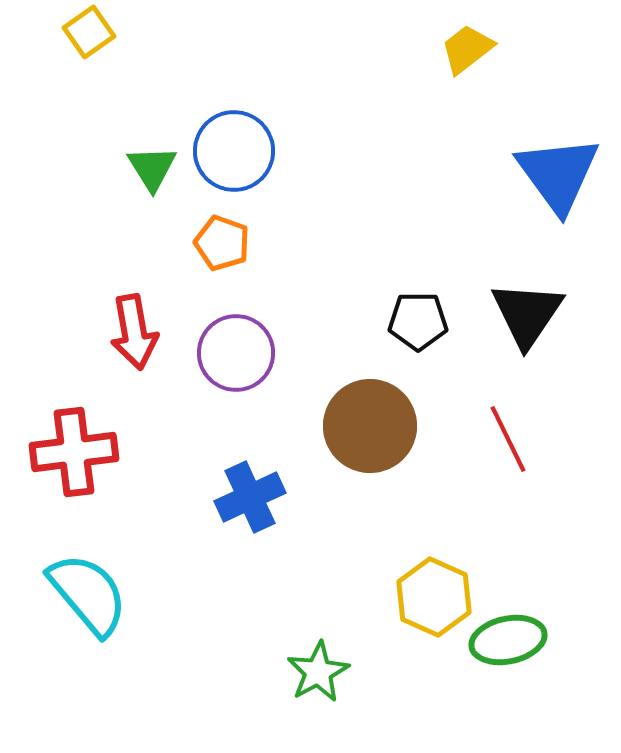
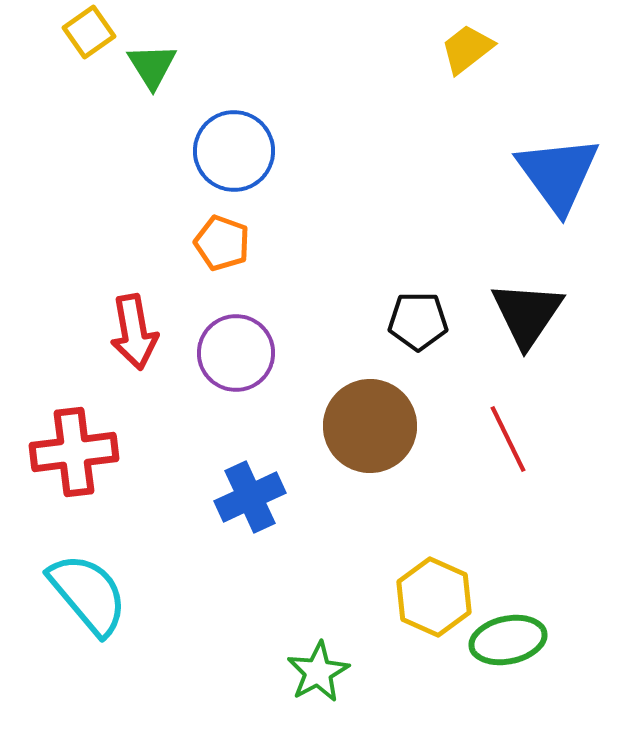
green triangle: moved 102 px up
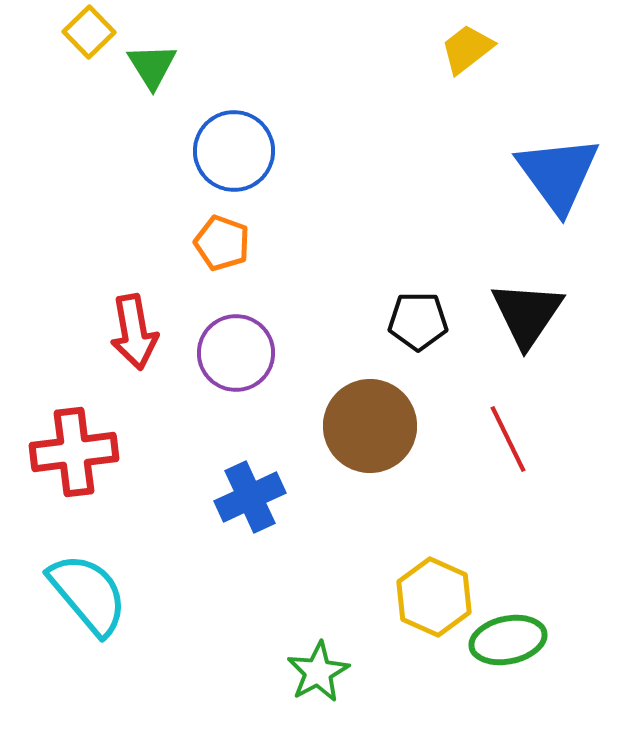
yellow square: rotated 9 degrees counterclockwise
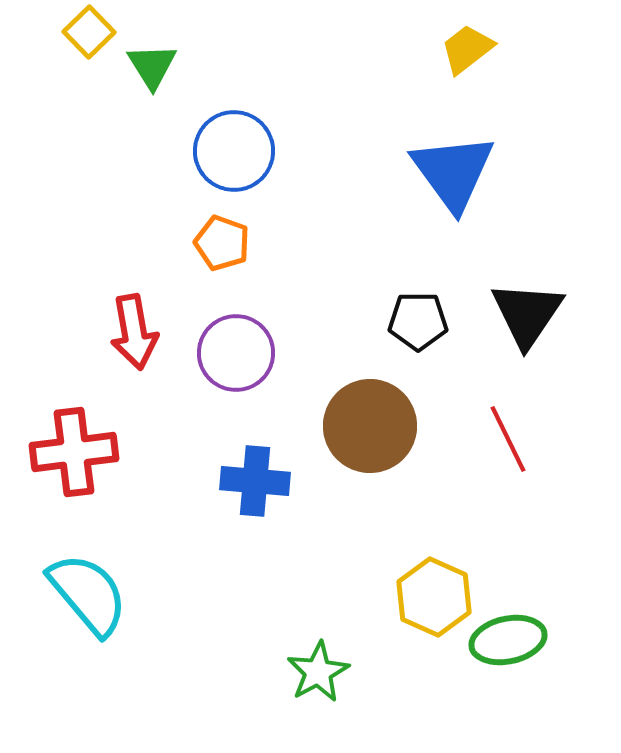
blue triangle: moved 105 px left, 2 px up
blue cross: moved 5 px right, 16 px up; rotated 30 degrees clockwise
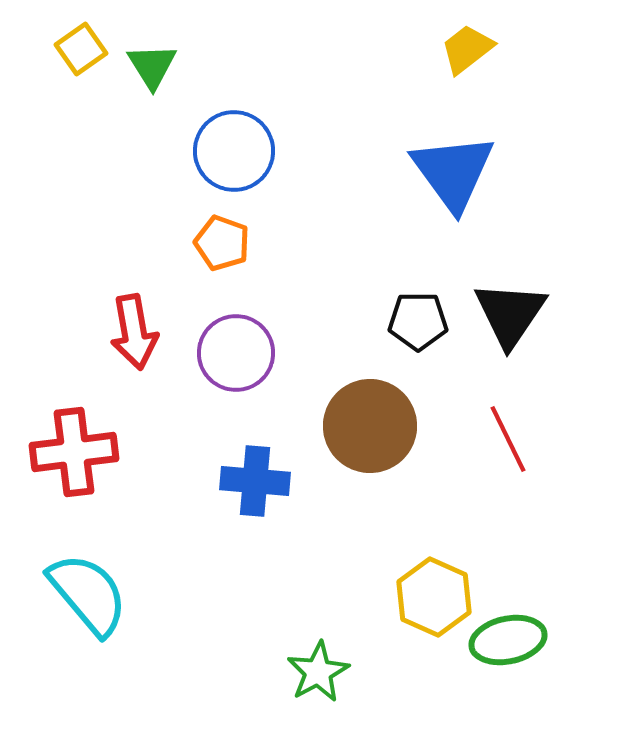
yellow square: moved 8 px left, 17 px down; rotated 9 degrees clockwise
black triangle: moved 17 px left
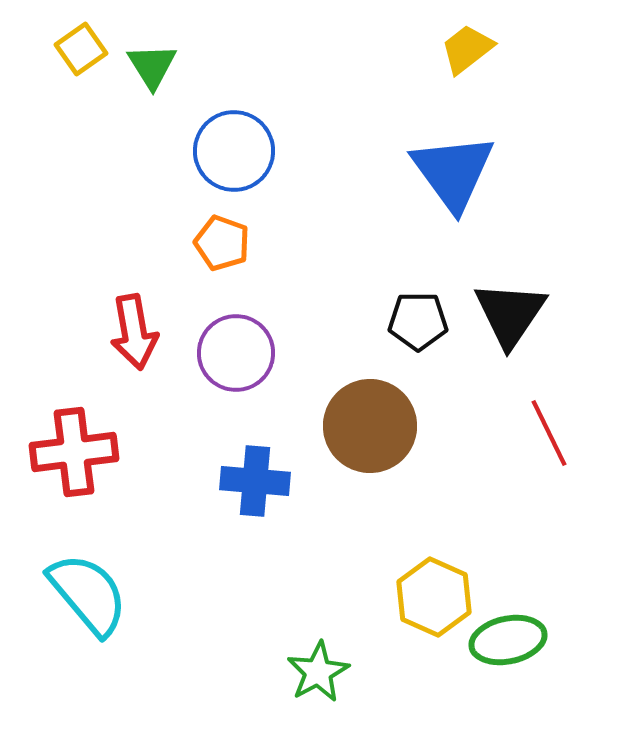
red line: moved 41 px right, 6 px up
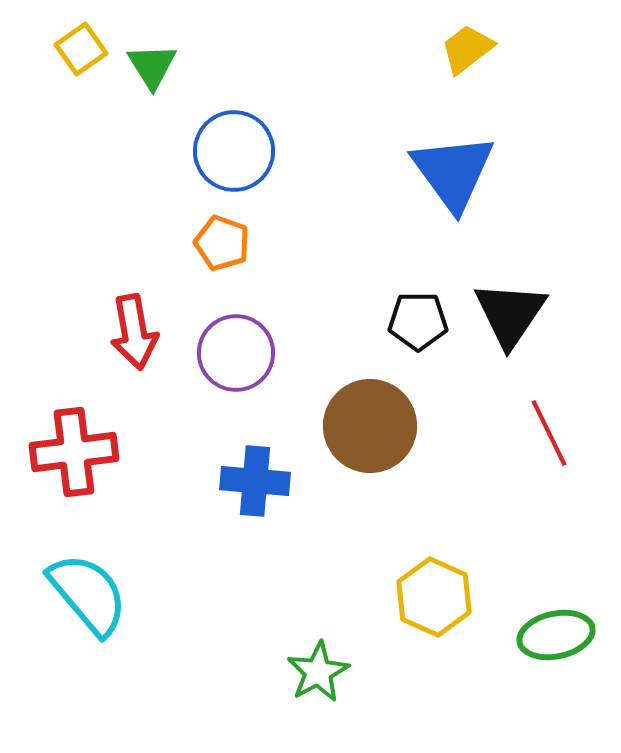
green ellipse: moved 48 px right, 5 px up
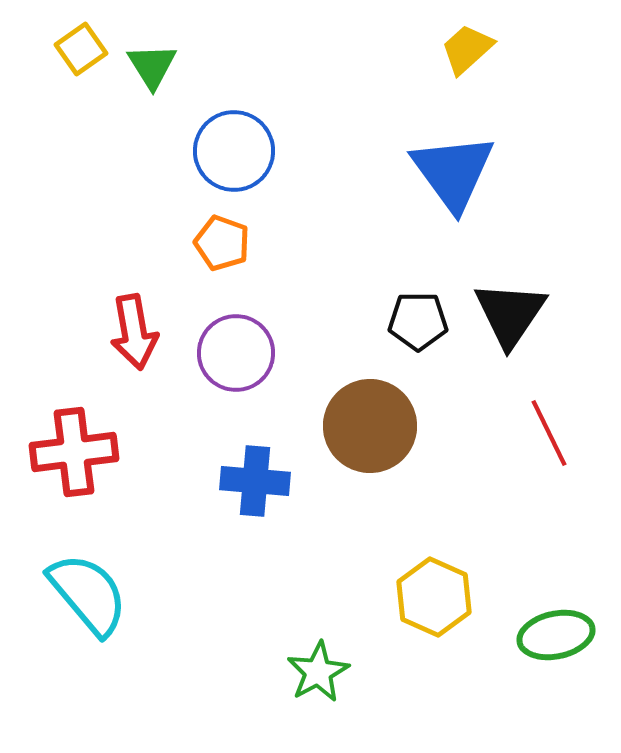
yellow trapezoid: rotated 4 degrees counterclockwise
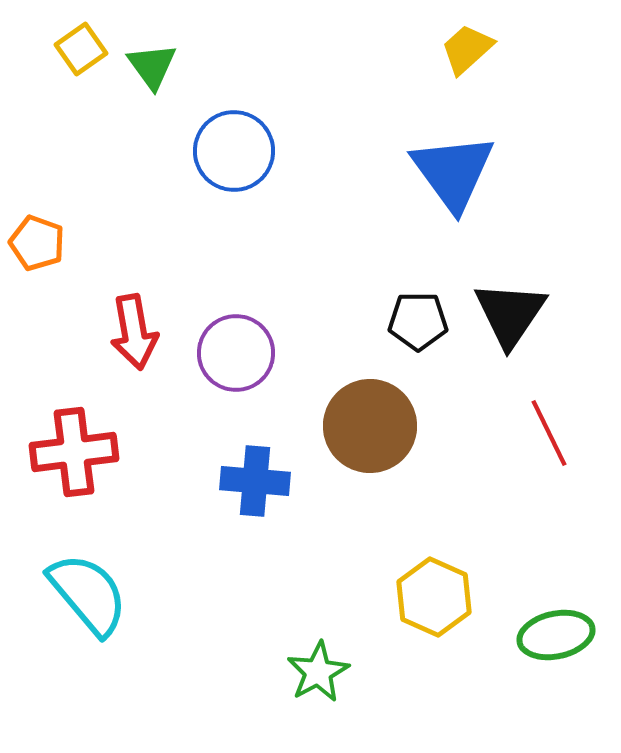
green triangle: rotated 4 degrees counterclockwise
orange pentagon: moved 185 px left
